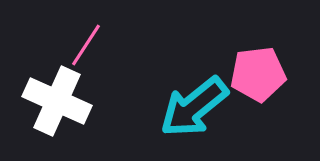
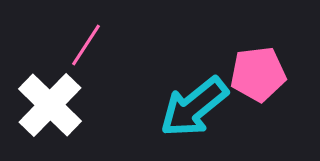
white cross: moved 7 px left, 4 px down; rotated 20 degrees clockwise
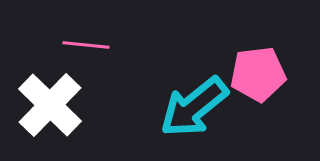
pink line: rotated 63 degrees clockwise
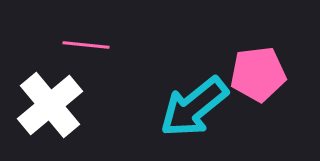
white cross: rotated 6 degrees clockwise
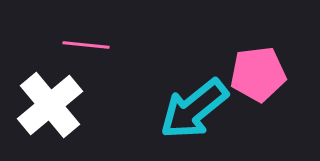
cyan arrow: moved 2 px down
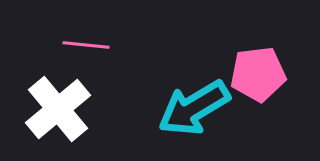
white cross: moved 8 px right, 4 px down
cyan arrow: moved 1 px up; rotated 8 degrees clockwise
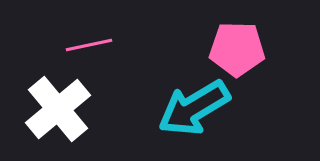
pink line: moved 3 px right; rotated 18 degrees counterclockwise
pink pentagon: moved 21 px left, 25 px up; rotated 8 degrees clockwise
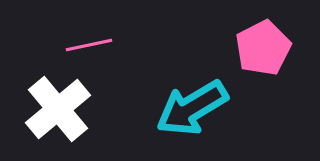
pink pentagon: moved 26 px right, 1 px up; rotated 28 degrees counterclockwise
cyan arrow: moved 2 px left
